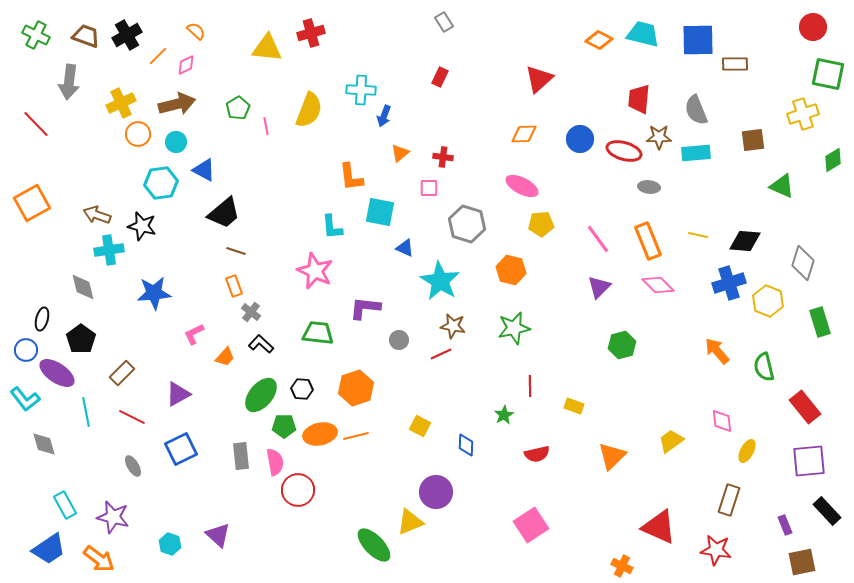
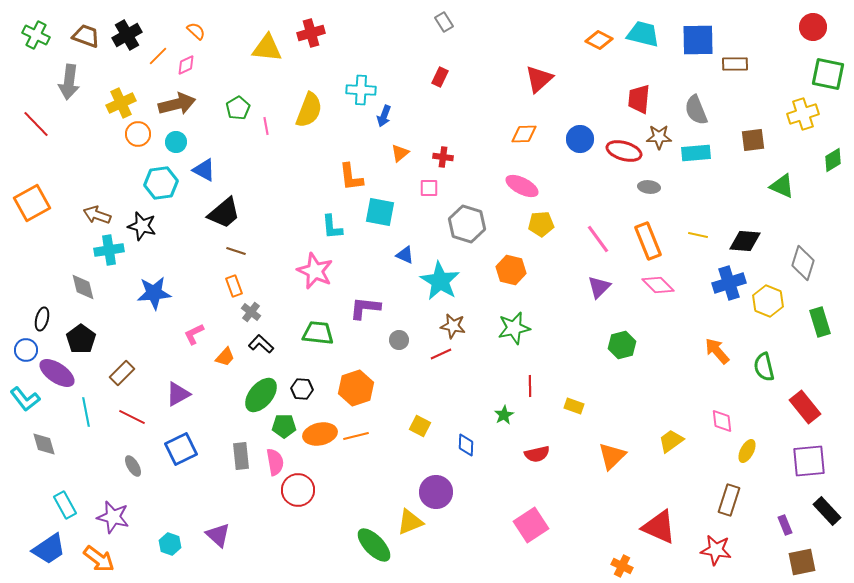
blue triangle at (405, 248): moved 7 px down
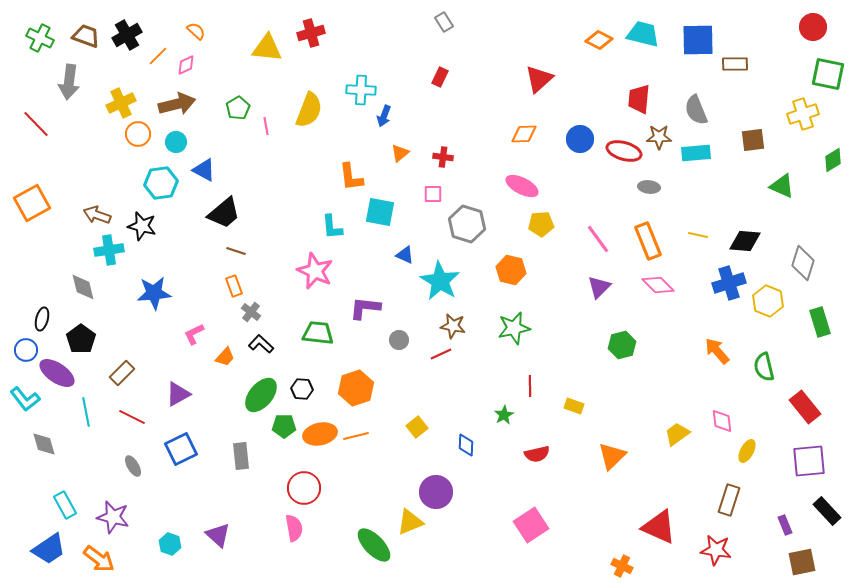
green cross at (36, 35): moved 4 px right, 3 px down
pink square at (429, 188): moved 4 px right, 6 px down
yellow square at (420, 426): moved 3 px left, 1 px down; rotated 25 degrees clockwise
yellow trapezoid at (671, 441): moved 6 px right, 7 px up
pink semicircle at (275, 462): moved 19 px right, 66 px down
red circle at (298, 490): moved 6 px right, 2 px up
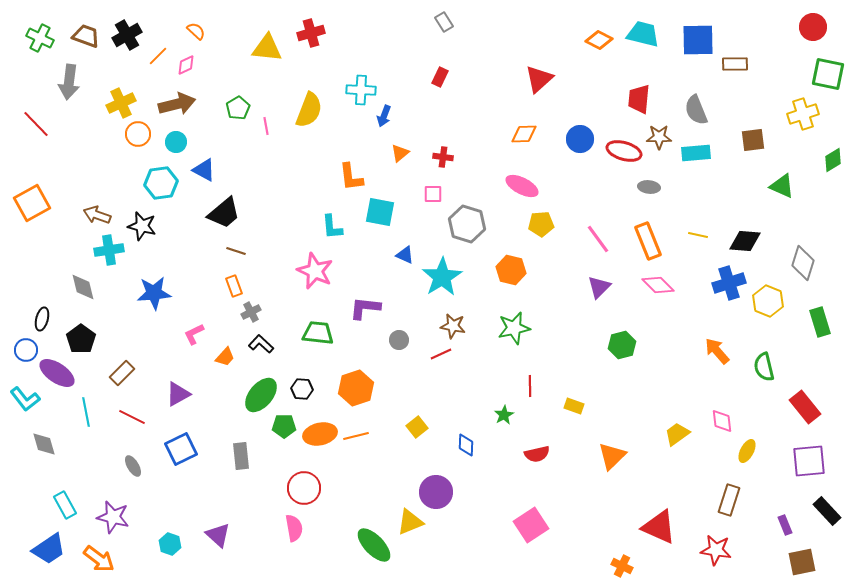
cyan star at (440, 281): moved 2 px right, 4 px up; rotated 9 degrees clockwise
gray cross at (251, 312): rotated 24 degrees clockwise
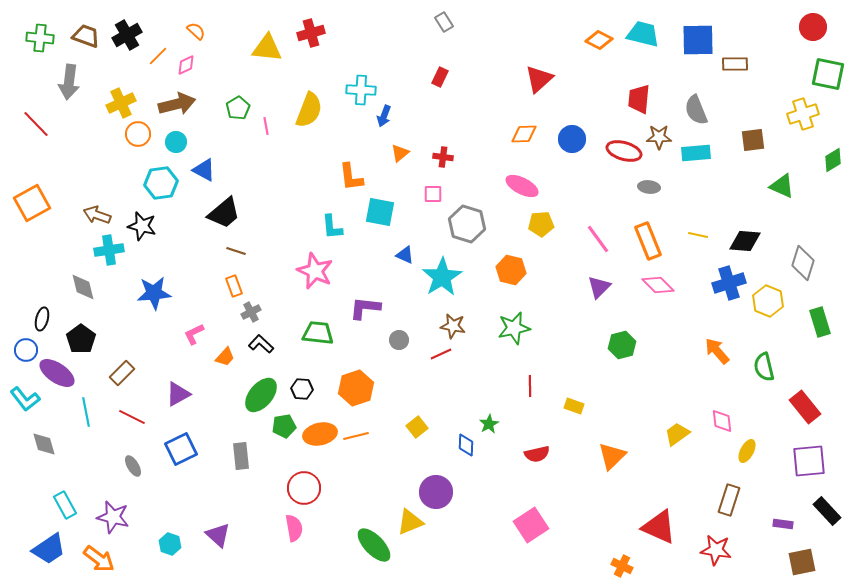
green cross at (40, 38): rotated 20 degrees counterclockwise
blue circle at (580, 139): moved 8 px left
green star at (504, 415): moved 15 px left, 9 px down
green pentagon at (284, 426): rotated 10 degrees counterclockwise
purple rectangle at (785, 525): moved 2 px left, 1 px up; rotated 60 degrees counterclockwise
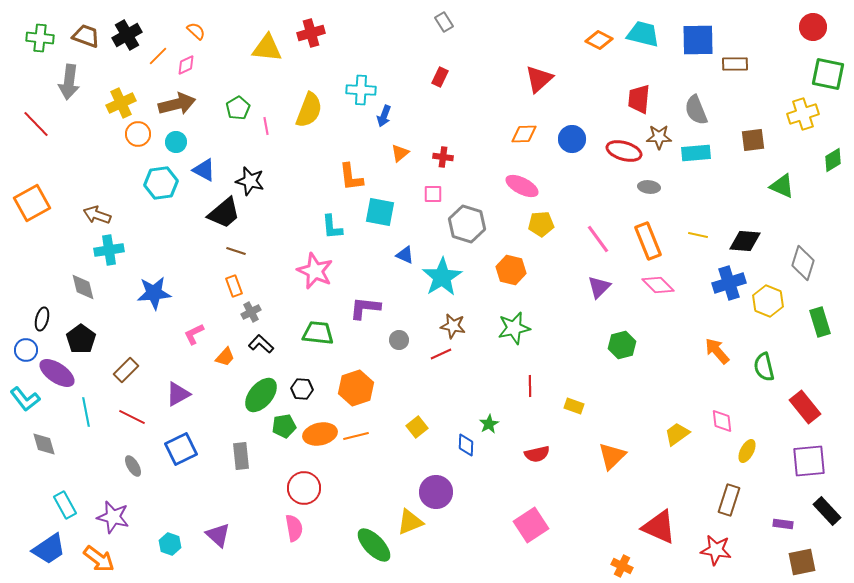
black star at (142, 226): moved 108 px right, 45 px up
brown rectangle at (122, 373): moved 4 px right, 3 px up
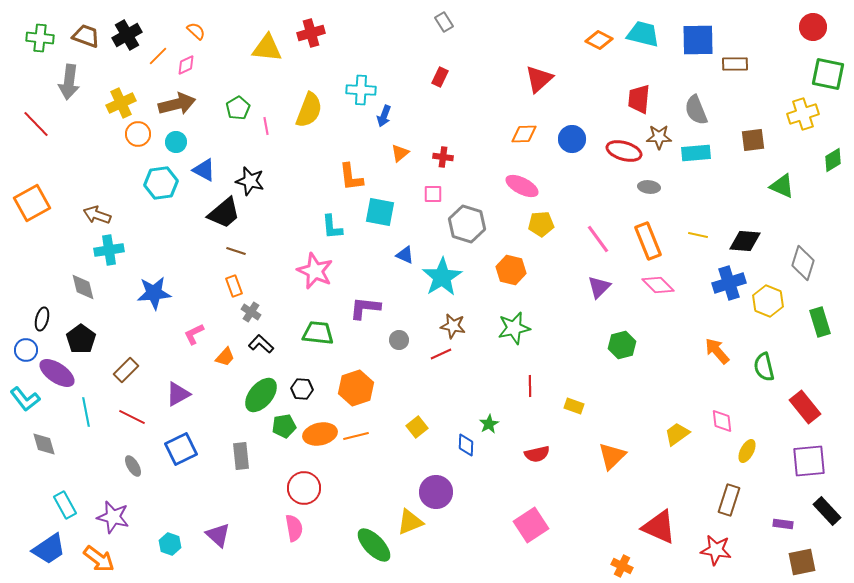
gray cross at (251, 312): rotated 30 degrees counterclockwise
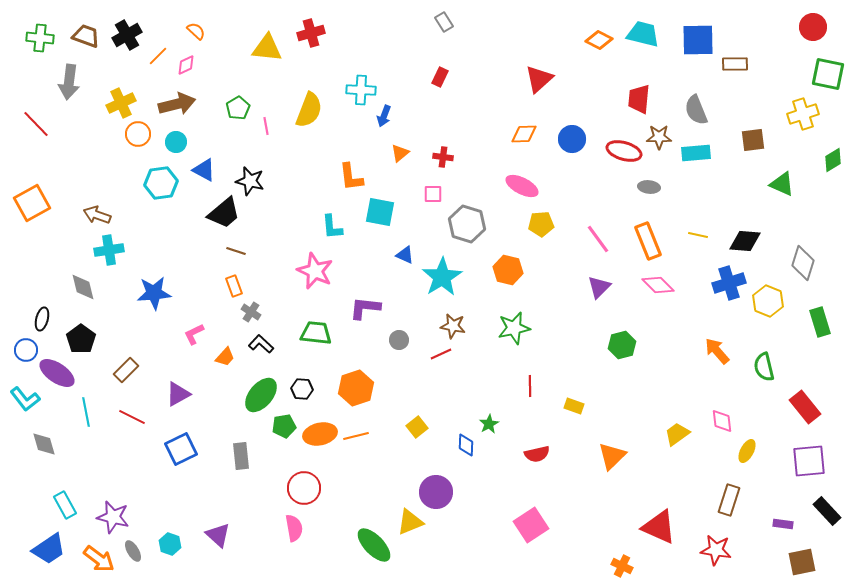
green triangle at (782, 186): moved 2 px up
orange hexagon at (511, 270): moved 3 px left
green trapezoid at (318, 333): moved 2 px left
gray ellipse at (133, 466): moved 85 px down
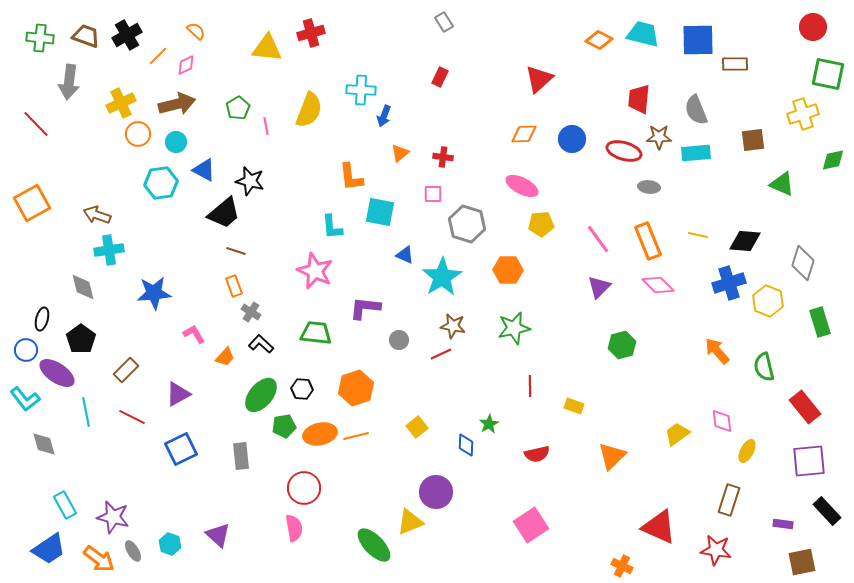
green diamond at (833, 160): rotated 20 degrees clockwise
orange hexagon at (508, 270): rotated 12 degrees counterclockwise
pink L-shape at (194, 334): rotated 85 degrees clockwise
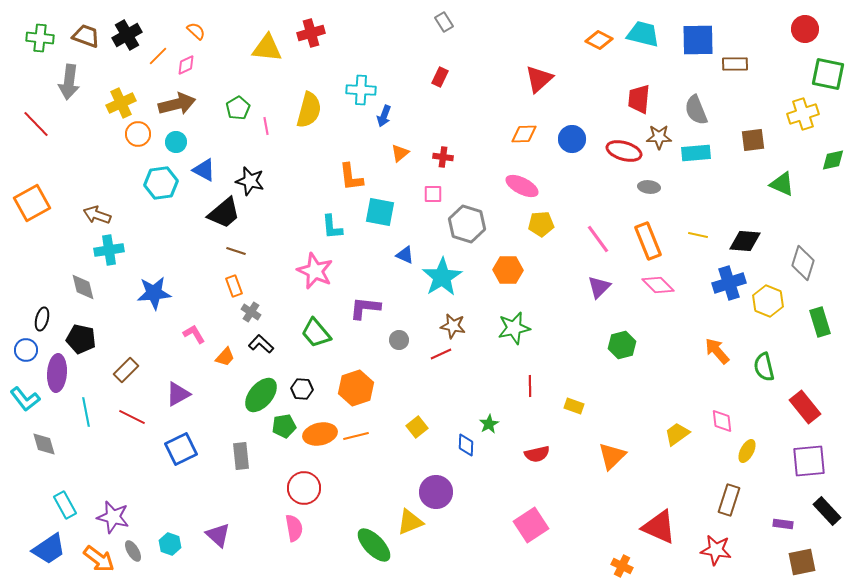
red circle at (813, 27): moved 8 px left, 2 px down
yellow semicircle at (309, 110): rotated 6 degrees counterclockwise
green trapezoid at (316, 333): rotated 136 degrees counterclockwise
black pentagon at (81, 339): rotated 24 degrees counterclockwise
purple ellipse at (57, 373): rotated 60 degrees clockwise
